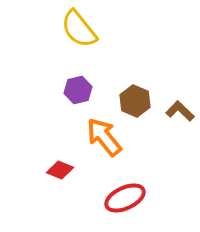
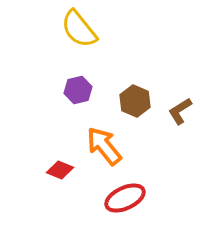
brown L-shape: rotated 76 degrees counterclockwise
orange arrow: moved 9 px down
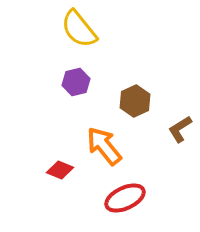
purple hexagon: moved 2 px left, 8 px up
brown hexagon: rotated 12 degrees clockwise
brown L-shape: moved 18 px down
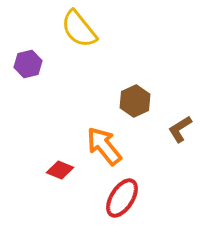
purple hexagon: moved 48 px left, 18 px up
red ellipse: moved 3 px left; rotated 33 degrees counterclockwise
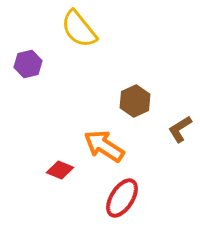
orange arrow: rotated 18 degrees counterclockwise
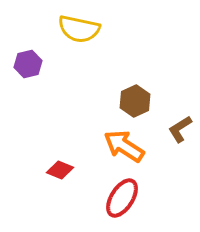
yellow semicircle: rotated 39 degrees counterclockwise
orange arrow: moved 20 px right
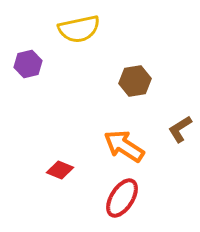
yellow semicircle: rotated 24 degrees counterclockwise
brown hexagon: moved 20 px up; rotated 16 degrees clockwise
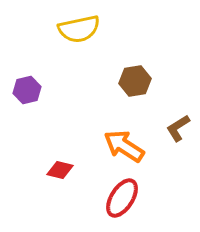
purple hexagon: moved 1 px left, 26 px down
brown L-shape: moved 2 px left, 1 px up
red diamond: rotated 8 degrees counterclockwise
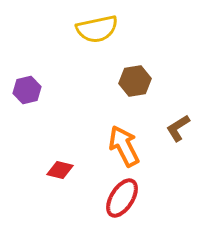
yellow semicircle: moved 18 px right
orange arrow: rotated 30 degrees clockwise
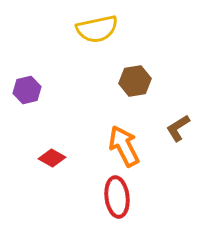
red diamond: moved 8 px left, 12 px up; rotated 16 degrees clockwise
red ellipse: moved 5 px left, 1 px up; rotated 39 degrees counterclockwise
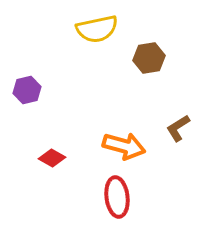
brown hexagon: moved 14 px right, 23 px up
orange arrow: rotated 132 degrees clockwise
